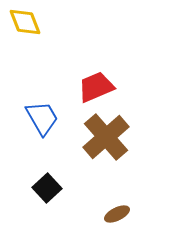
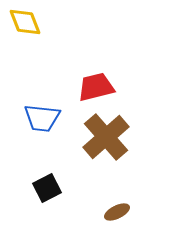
red trapezoid: rotated 9 degrees clockwise
blue trapezoid: rotated 126 degrees clockwise
black square: rotated 16 degrees clockwise
brown ellipse: moved 2 px up
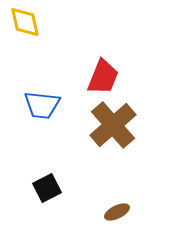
yellow diamond: rotated 8 degrees clockwise
red trapezoid: moved 7 px right, 10 px up; rotated 126 degrees clockwise
blue trapezoid: moved 13 px up
brown cross: moved 7 px right, 12 px up
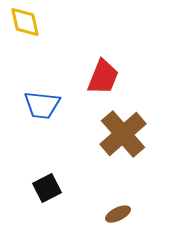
brown cross: moved 10 px right, 9 px down
brown ellipse: moved 1 px right, 2 px down
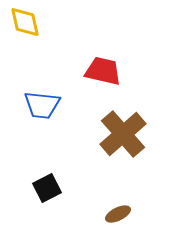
red trapezoid: moved 6 px up; rotated 99 degrees counterclockwise
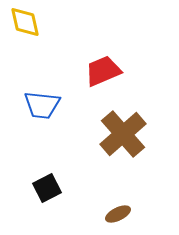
red trapezoid: rotated 36 degrees counterclockwise
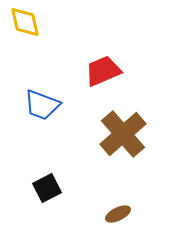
blue trapezoid: rotated 15 degrees clockwise
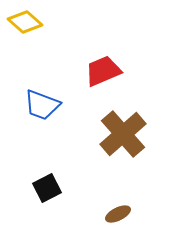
yellow diamond: rotated 36 degrees counterclockwise
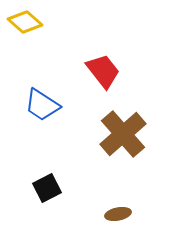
red trapezoid: rotated 75 degrees clockwise
blue trapezoid: rotated 12 degrees clockwise
brown ellipse: rotated 15 degrees clockwise
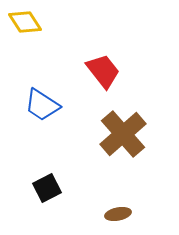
yellow diamond: rotated 16 degrees clockwise
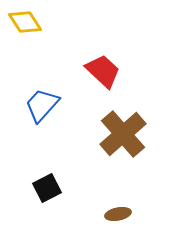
red trapezoid: rotated 9 degrees counterclockwise
blue trapezoid: rotated 99 degrees clockwise
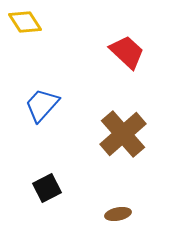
red trapezoid: moved 24 px right, 19 px up
